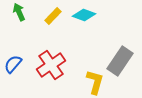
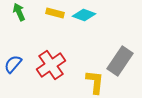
yellow rectangle: moved 2 px right, 3 px up; rotated 60 degrees clockwise
yellow L-shape: rotated 10 degrees counterclockwise
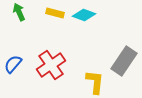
gray rectangle: moved 4 px right
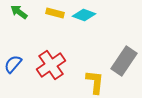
green arrow: rotated 30 degrees counterclockwise
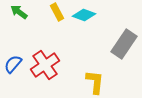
yellow rectangle: moved 2 px right, 1 px up; rotated 48 degrees clockwise
gray rectangle: moved 17 px up
red cross: moved 6 px left
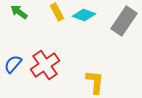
gray rectangle: moved 23 px up
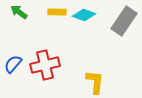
yellow rectangle: rotated 60 degrees counterclockwise
red cross: rotated 20 degrees clockwise
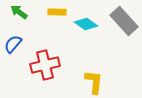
cyan diamond: moved 2 px right, 9 px down; rotated 15 degrees clockwise
gray rectangle: rotated 76 degrees counterclockwise
blue semicircle: moved 20 px up
yellow L-shape: moved 1 px left
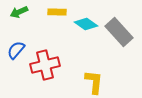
green arrow: rotated 60 degrees counterclockwise
gray rectangle: moved 5 px left, 11 px down
blue semicircle: moved 3 px right, 6 px down
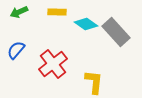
gray rectangle: moved 3 px left
red cross: moved 8 px right, 1 px up; rotated 24 degrees counterclockwise
